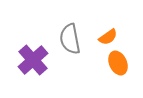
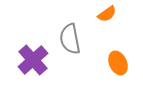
orange semicircle: moved 1 px left, 23 px up
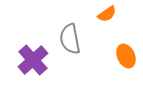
orange ellipse: moved 8 px right, 7 px up
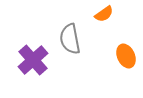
orange semicircle: moved 3 px left
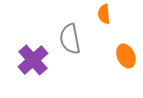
orange semicircle: rotated 120 degrees clockwise
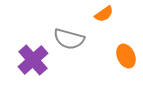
orange semicircle: rotated 120 degrees counterclockwise
gray semicircle: moved 1 px left; rotated 64 degrees counterclockwise
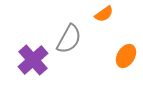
gray semicircle: rotated 76 degrees counterclockwise
orange ellipse: rotated 55 degrees clockwise
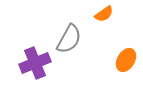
orange ellipse: moved 4 px down
purple cross: moved 2 px right, 3 px down; rotated 20 degrees clockwise
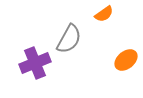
orange ellipse: rotated 20 degrees clockwise
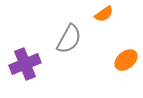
purple cross: moved 10 px left, 1 px down
